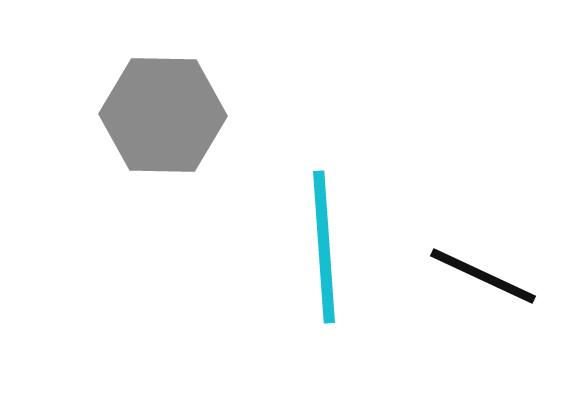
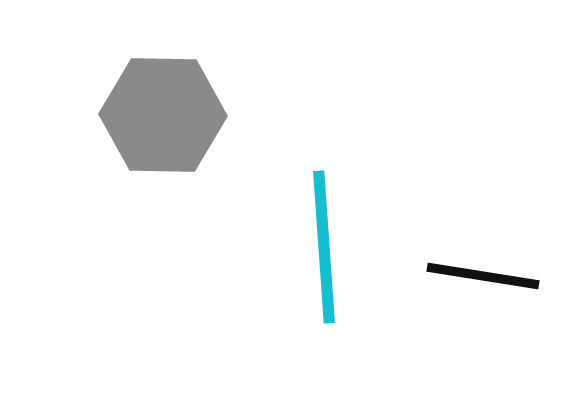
black line: rotated 16 degrees counterclockwise
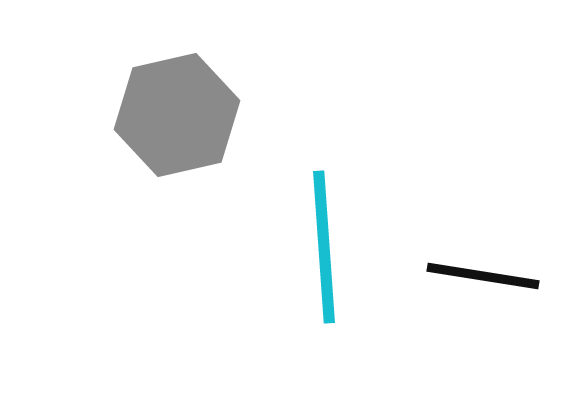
gray hexagon: moved 14 px right; rotated 14 degrees counterclockwise
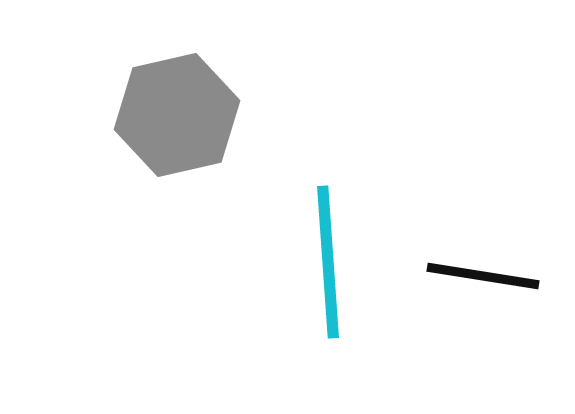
cyan line: moved 4 px right, 15 px down
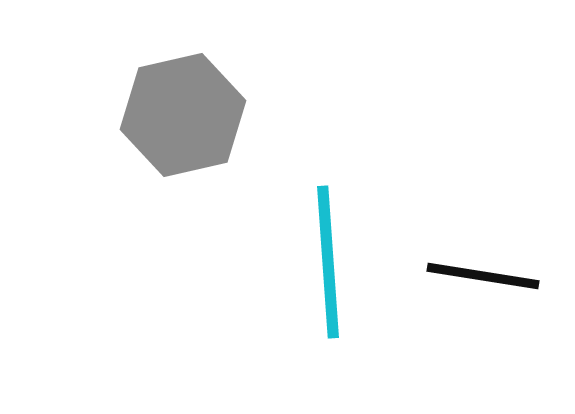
gray hexagon: moved 6 px right
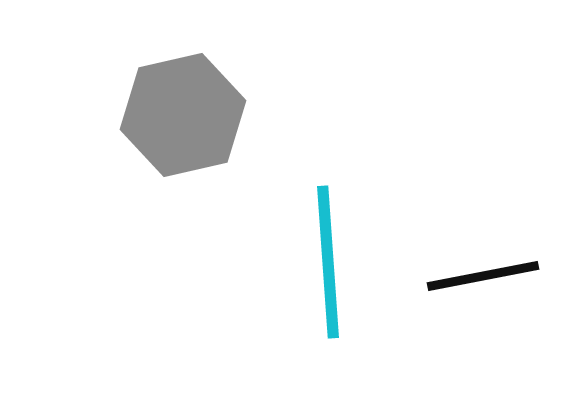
black line: rotated 20 degrees counterclockwise
